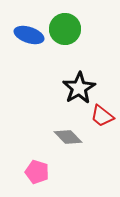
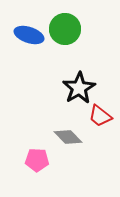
red trapezoid: moved 2 px left
pink pentagon: moved 12 px up; rotated 15 degrees counterclockwise
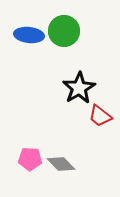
green circle: moved 1 px left, 2 px down
blue ellipse: rotated 12 degrees counterclockwise
gray diamond: moved 7 px left, 27 px down
pink pentagon: moved 7 px left, 1 px up
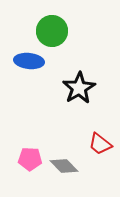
green circle: moved 12 px left
blue ellipse: moved 26 px down
red trapezoid: moved 28 px down
gray diamond: moved 3 px right, 2 px down
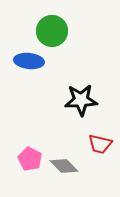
black star: moved 2 px right, 12 px down; rotated 28 degrees clockwise
red trapezoid: rotated 25 degrees counterclockwise
pink pentagon: rotated 25 degrees clockwise
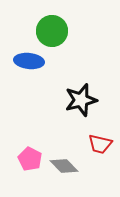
black star: rotated 12 degrees counterclockwise
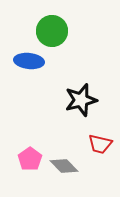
pink pentagon: rotated 10 degrees clockwise
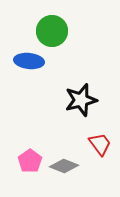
red trapezoid: rotated 140 degrees counterclockwise
pink pentagon: moved 2 px down
gray diamond: rotated 24 degrees counterclockwise
